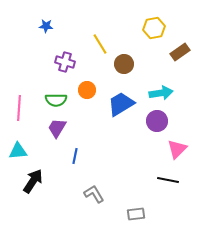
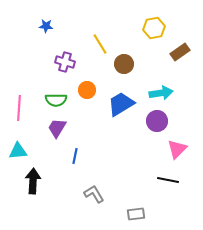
black arrow: rotated 30 degrees counterclockwise
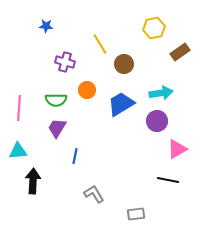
pink triangle: rotated 15 degrees clockwise
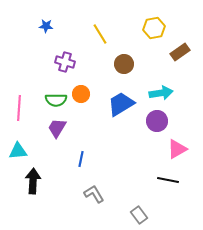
yellow line: moved 10 px up
orange circle: moved 6 px left, 4 px down
blue line: moved 6 px right, 3 px down
gray rectangle: moved 3 px right, 1 px down; rotated 60 degrees clockwise
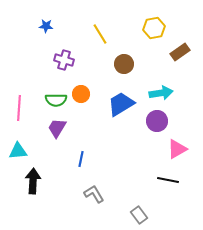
purple cross: moved 1 px left, 2 px up
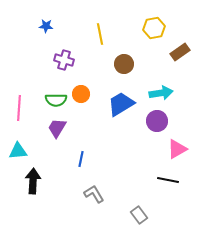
yellow line: rotated 20 degrees clockwise
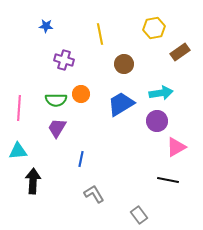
pink triangle: moved 1 px left, 2 px up
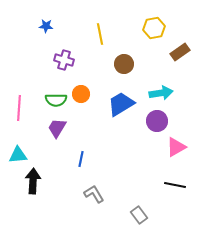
cyan triangle: moved 4 px down
black line: moved 7 px right, 5 px down
